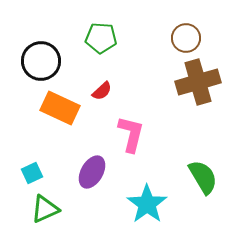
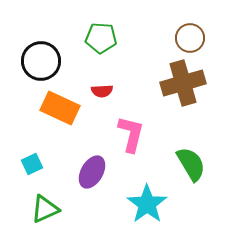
brown circle: moved 4 px right
brown cross: moved 15 px left, 1 px down
red semicircle: rotated 40 degrees clockwise
cyan square: moved 9 px up
green semicircle: moved 12 px left, 13 px up
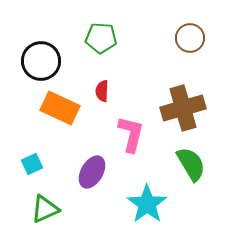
brown cross: moved 25 px down
red semicircle: rotated 95 degrees clockwise
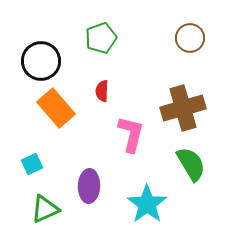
green pentagon: rotated 24 degrees counterclockwise
orange rectangle: moved 4 px left; rotated 24 degrees clockwise
purple ellipse: moved 3 px left, 14 px down; rotated 28 degrees counterclockwise
